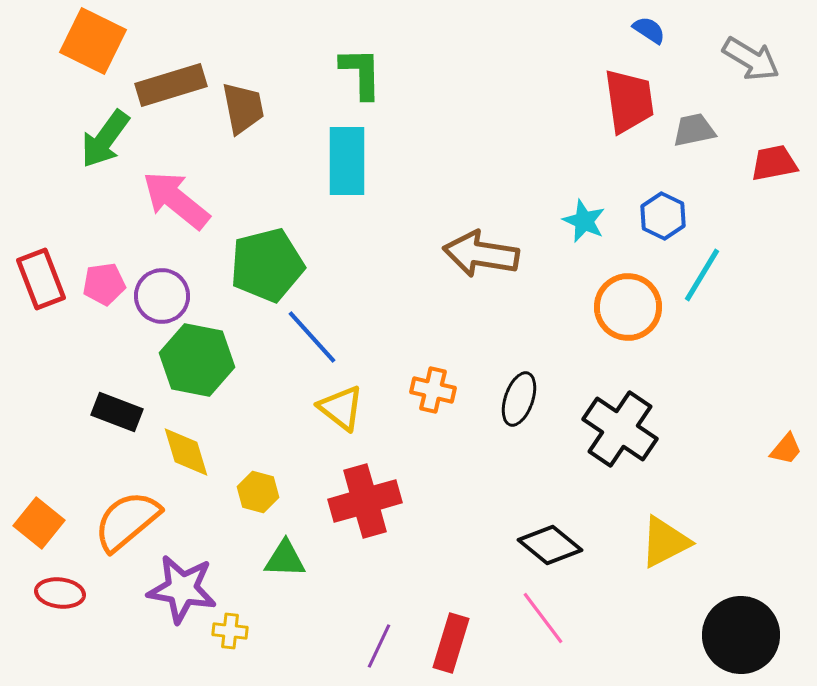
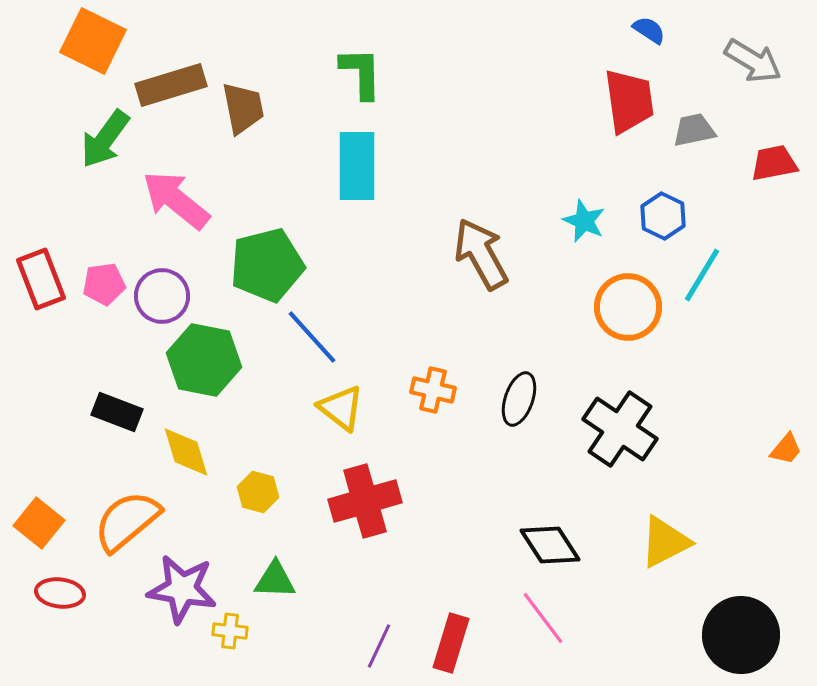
gray arrow at (751, 59): moved 2 px right, 2 px down
cyan rectangle at (347, 161): moved 10 px right, 5 px down
brown arrow at (481, 254): rotated 52 degrees clockwise
green hexagon at (197, 360): moved 7 px right
black diamond at (550, 545): rotated 18 degrees clockwise
green triangle at (285, 559): moved 10 px left, 21 px down
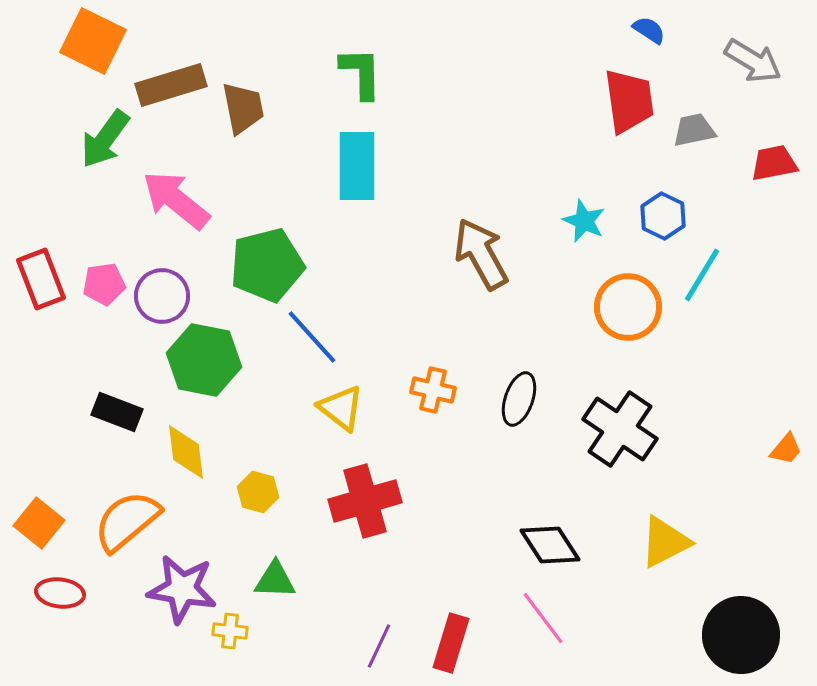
yellow diamond at (186, 452): rotated 10 degrees clockwise
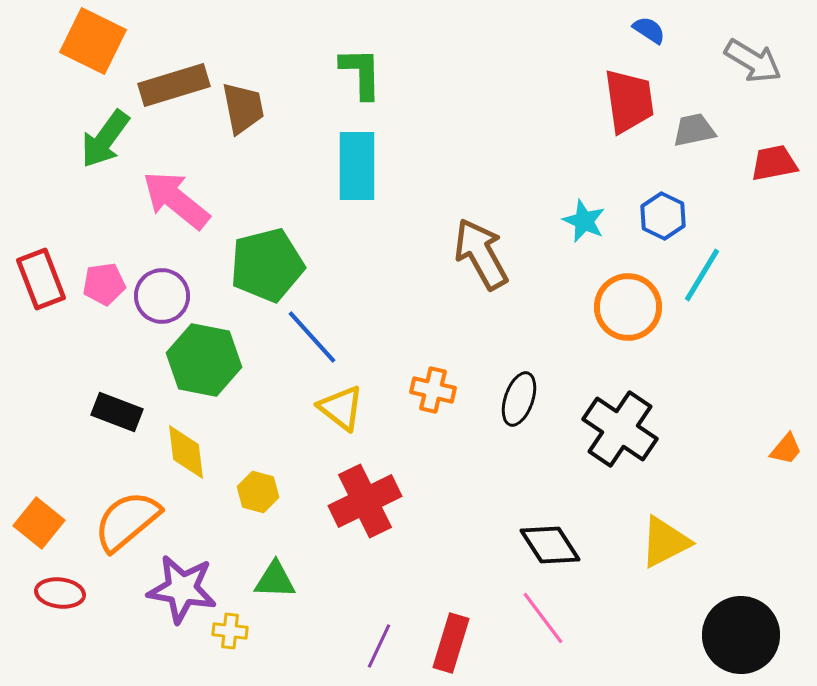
brown rectangle at (171, 85): moved 3 px right
red cross at (365, 501): rotated 10 degrees counterclockwise
